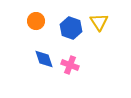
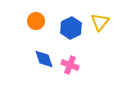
yellow triangle: moved 1 px right; rotated 12 degrees clockwise
blue hexagon: rotated 15 degrees clockwise
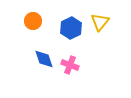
orange circle: moved 3 px left
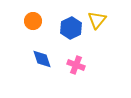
yellow triangle: moved 3 px left, 2 px up
blue diamond: moved 2 px left
pink cross: moved 6 px right
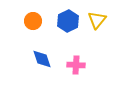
blue hexagon: moved 3 px left, 7 px up
pink cross: rotated 18 degrees counterclockwise
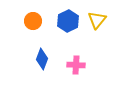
blue diamond: rotated 40 degrees clockwise
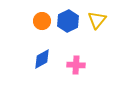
orange circle: moved 9 px right
blue diamond: rotated 40 degrees clockwise
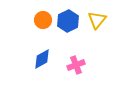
orange circle: moved 1 px right, 1 px up
pink cross: rotated 24 degrees counterclockwise
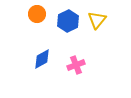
orange circle: moved 6 px left, 6 px up
